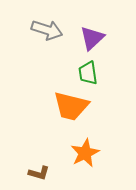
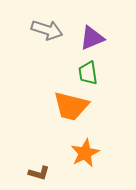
purple triangle: rotated 20 degrees clockwise
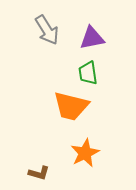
gray arrow: rotated 40 degrees clockwise
purple triangle: rotated 12 degrees clockwise
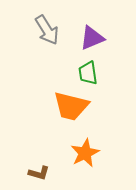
purple triangle: rotated 12 degrees counterclockwise
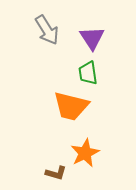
purple triangle: rotated 40 degrees counterclockwise
brown L-shape: moved 17 px right
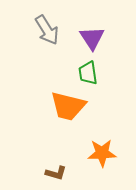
orange trapezoid: moved 3 px left
orange star: moved 17 px right; rotated 24 degrees clockwise
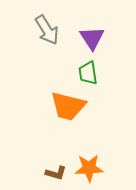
orange star: moved 13 px left, 15 px down
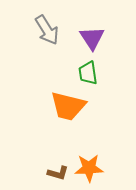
brown L-shape: moved 2 px right
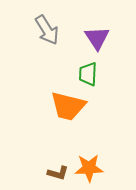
purple triangle: moved 5 px right
green trapezoid: moved 1 px down; rotated 10 degrees clockwise
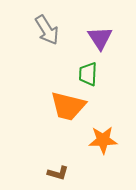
purple triangle: moved 3 px right
orange star: moved 14 px right, 28 px up
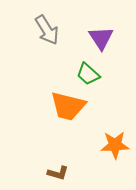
purple triangle: moved 1 px right
green trapezoid: rotated 50 degrees counterclockwise
orange star: moved 12 px right, 5 px down
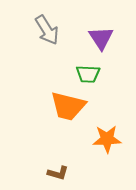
green trapezoid: rotated 40 degrees counterclockwise
orange star: moved 8 px left, 6 px up
